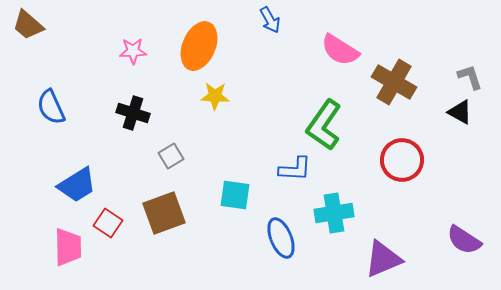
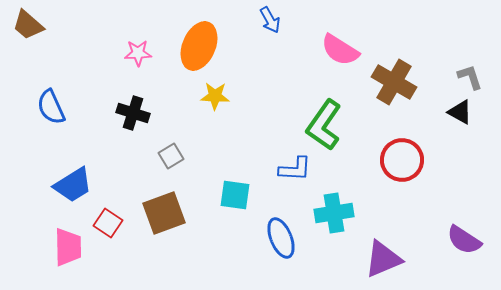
pink star: moved 5 px right, 2 px down
blue trapezoid: moved 4 px left
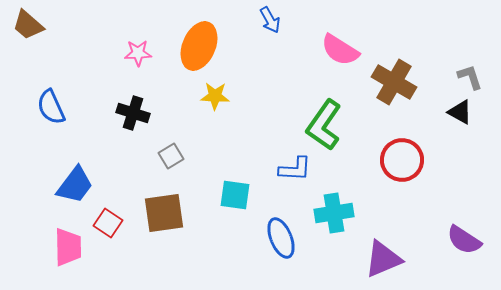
blue trapezoid: moved 2 px right; rotated 21 degrees counterclockwise
brown square: rotated 12 degrees clockwise
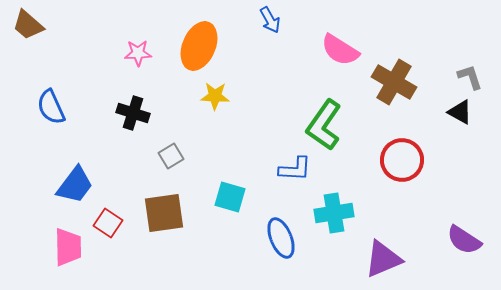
cyan square: moved 5 px left, 2 px down; rotated 8 degrees clockwise
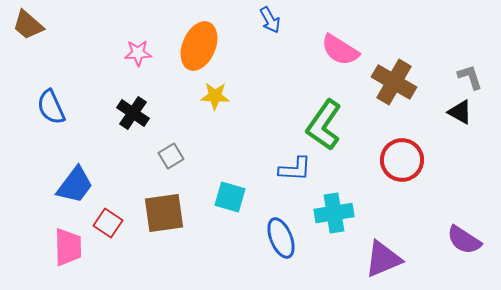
black cross: rotated 16 degrees clockwise
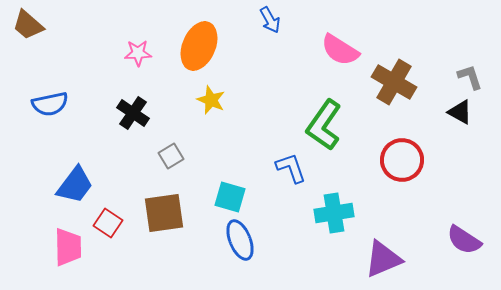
yellow star: moved 4 px left, 4 px down; rotated 20 degrees clockwise
blue semicircle: moved 1 px left, 3 px up; rotated 78 degrees counterclockwise
blue L-shape: moved 4 px left, 1 px up; rotated 112 degrees counterclockwise
blue ellipse: moved 41 px left, 2 px down
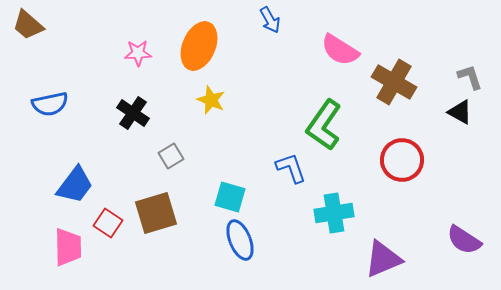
brown square: moved 8 px left; rotated 9 degrees counterclockwise
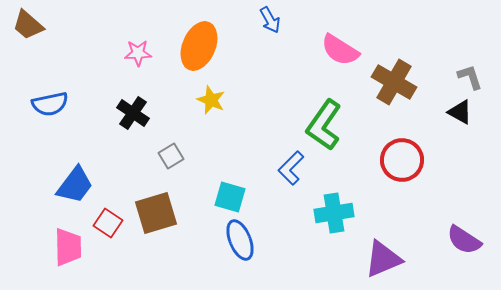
blue L-shape: rotated 116 degrees counterclockwise
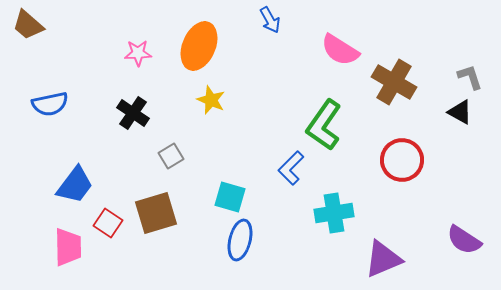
blue ellipse: rotated 36 degrees clockwise
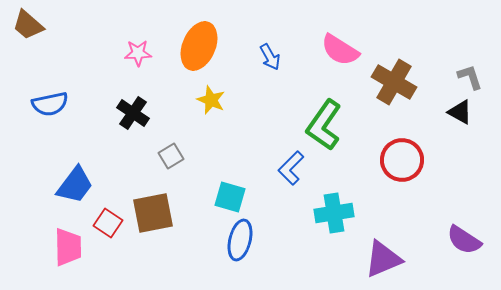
blue arrow: moved 37 px down
brown square: moved 3 px left; rotated 6 degrees clockwise
